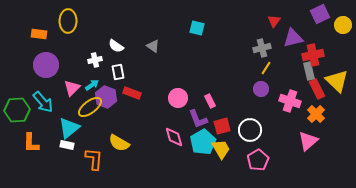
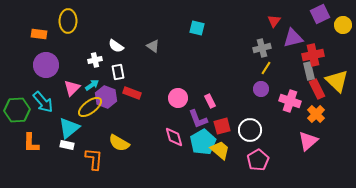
yellow trapezoid at (221, 149): moved 1 px left, 1 px down; rotated 20 degrees counterclockwise
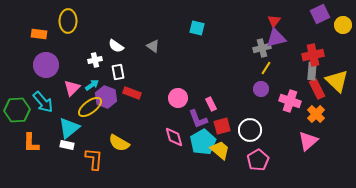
purple triangle at (293, 38): moved 17 px left
gray rectangle at (309, 71): moved 3 px right; rotated 18 degrees clockwise
pink rectangle at (210, 101): moved 1 px right, 3 px down
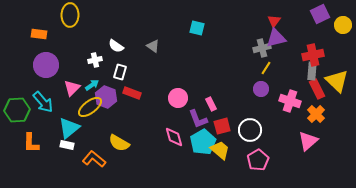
yellow ellipse at (68, 21): moved 2 px right, 6 px up
white rectangle at (118, 72): moved 2 px right; rotated 28 degrees clockwise
orange L-shape at (94, 159): rotated 55 degrees counterclockwise
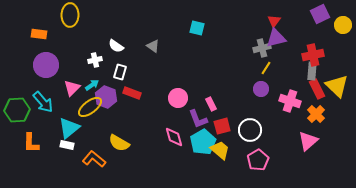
yellow triangle at (337, 81): moved 5 px down
